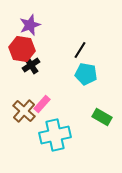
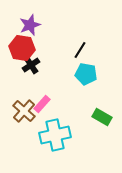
red hexagon: moved 1 px up
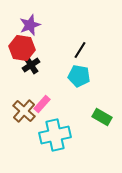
cyan pentagon: moved 7 px left, 2 px down
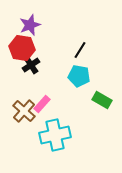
green rectangle: moved 17 px up
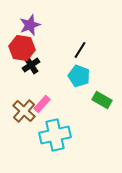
cyan pentagon: rotated 10 degrees clockwise
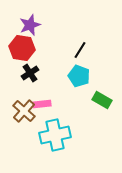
black cross: moved 1 px left, 8 px down
pink rectangle: rotated 42 degrees clockwise
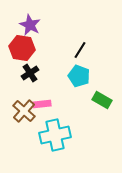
purple star: rotated 25 degrees counterclockwise
